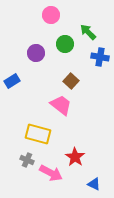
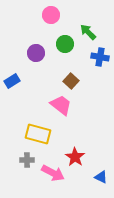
gray cross: rotated 24 degrees counterclockwise
pink arrow: moved 2 px right
blue triangle: moved 7 px right, 7 px up
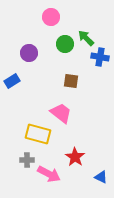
pink circle: moved 2 px down
green arrow: moved 2 px left, 6 px down
purple circle: moved 7 px left
brown square: rotated 35 degrees counterclockwise
pink trapezoid: moved 8 px down
pink arrow: moved 4 px left, 1 px down
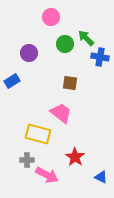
brown square: moved 1 px left, 2 px down
pink arrow: moved 2 px left, 1 px down
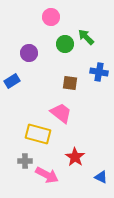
green arrow: moved 1 px up
blue cross: moved 1 px left, 15 px down
gray cross: moved 2 px left, 1 px down
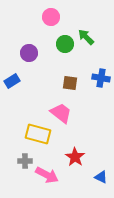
blue cross: moved 2 px right, 6 px down
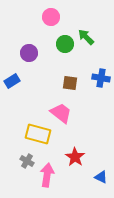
gray cross: moved 2 px right; rotated 32 degrees clockwise
pink arrow: rotated 110 degrees counterclockwise
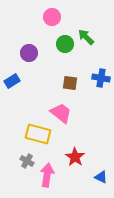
pink circle: moved 1 px right
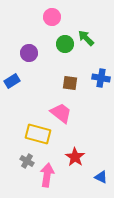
green arrow: moved 1 px down
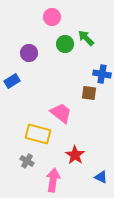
blue cross: moved 1 px right, 4 px up
brown square: moved 19 px right, 10 px down
red star: moved 2 px up
pink arrow: moved 6 px right, 5 px down
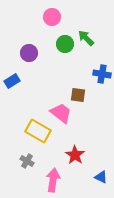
brown square: moved 11 px left, 2 px down
yellow rectangle: moved 3 px up; rotated 15 degrees clockwise
